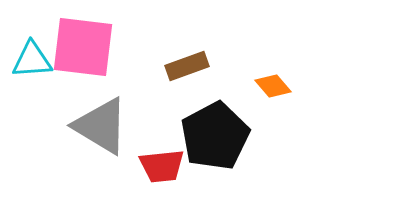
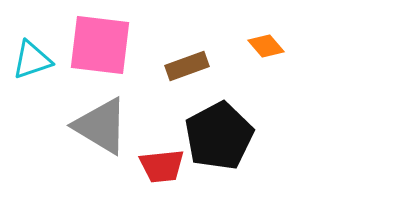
pink square: moved 17 px right, 2 px up
cyan triangle: rotated 15 degrees counterclockwise
orange diamond: moved 7 px left, 40 px up
black pentagon: moved 4 px right
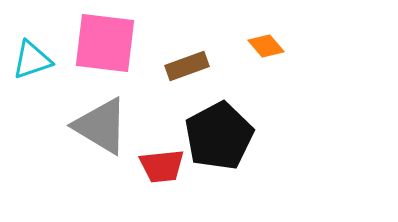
pink square: moved 5 px right, 2 px up
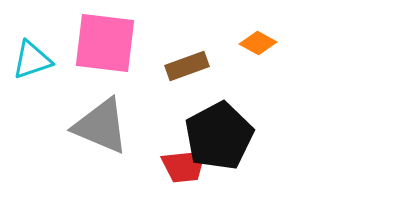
orange diamond: moved 8 px left, 3 px up; rotated 21 degrees counterclockwise
gray triangle: rotated 8 degrees counterclockwise
red trapezoid: moved 22 px right
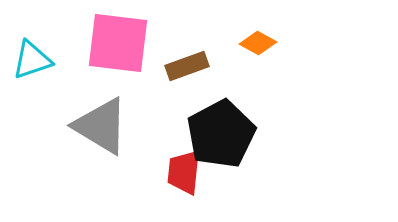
pink square: moved 13 px right
gray triangle: rotated 8 degrees clockwise
black pentagon: moved 2 px right, 2 px up
red trapezoid: moved 6 px down; rotated 102 degrees clockwise
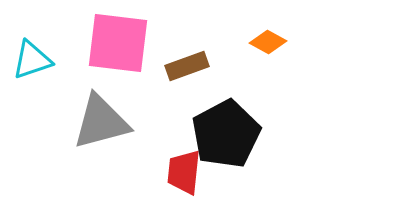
orange diamond: moved 10 px right, 1 px up
gray triangle: moved 4 px up; rotated 46 degrees counterclockwise
black pentagon: moved 5 px right
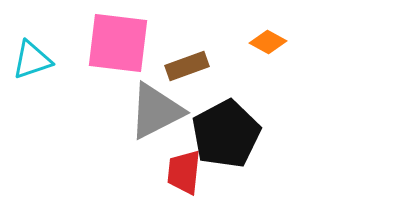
gray triangle: moved 55 px right, 11 px up; rotated 12 degrees counterclockwise
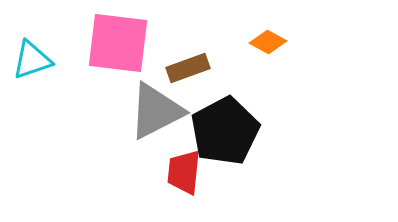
brown rectangle: moved 1 px right, 2 px down
black pentagon: moved 1 px left, 3 px up
